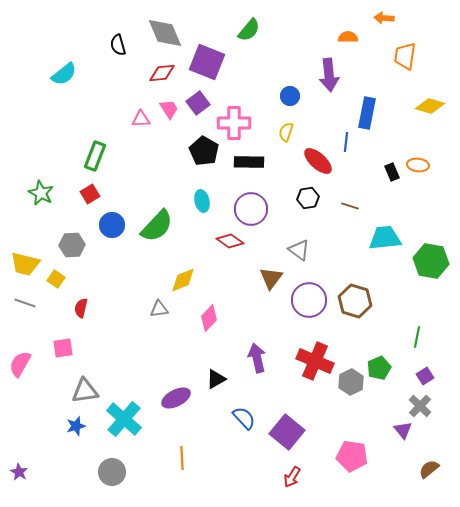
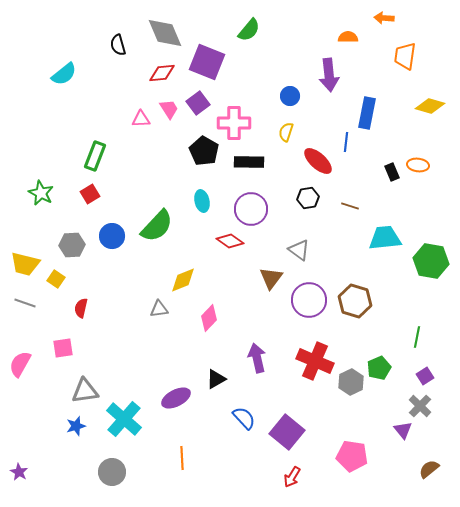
blue circle at (112, 225): moved 11 px down
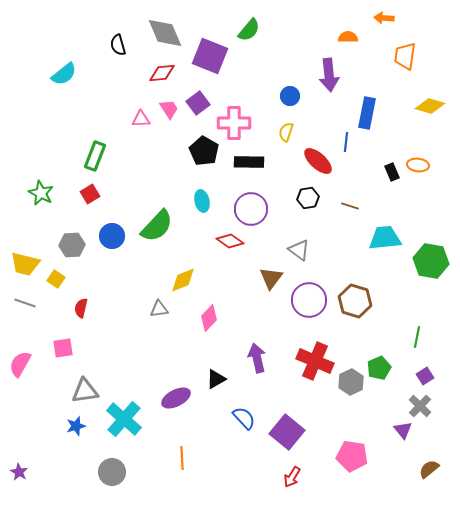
purple square at (207, 62): moved 3 px right, 6 px up
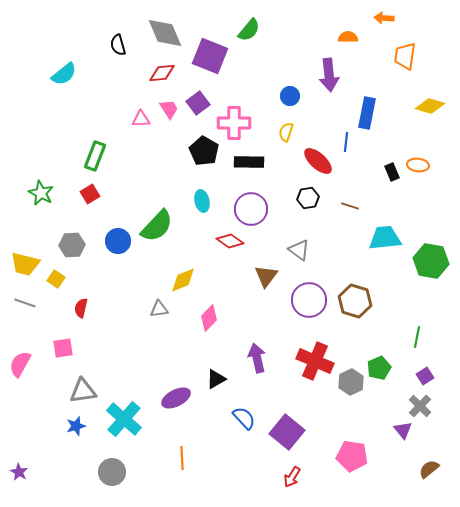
blue circle at (112, 236): moved 6 px right, 5 px down
brown triangle at (271, 278): moved 5 px left, 2 px up
gray triangle at (85, 391): moved 2 px left
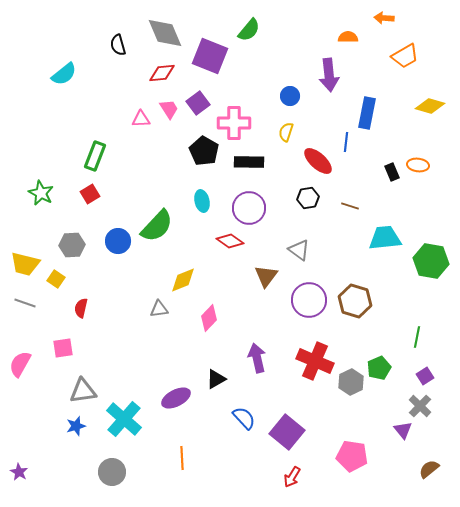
orange trapezoid at (405, 56): rotated 128 degrees counterclockwise
purple circle at (251, 209): moved 2 px left, 1 px up
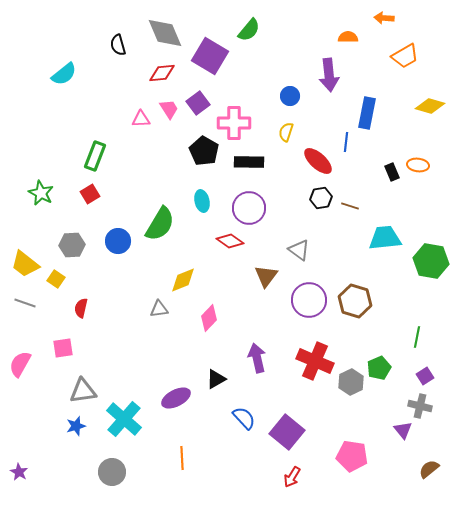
purple square at (210, 56): rotated 9 degrees clockwise
black hexagon at (308, 198): moved 13 px right
green semicircle at (157, 226): moved 3 px right, 2 px up; rotated 12 degrees counterclockwise
yellow trapezoid at (25, 264): rotated 24 degrees clockwise
gray cross at (420, 406): rotated 30 degrees counterclockwise
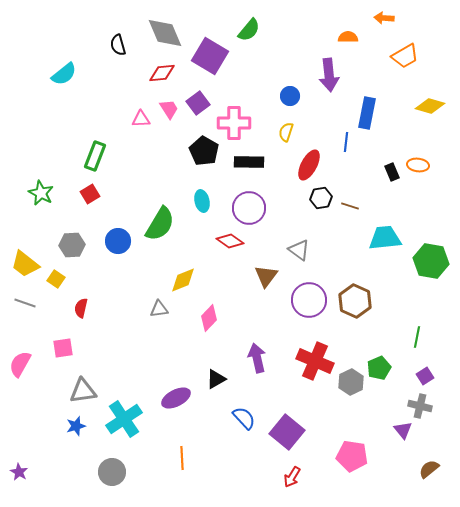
red ellipse at (318, 161): moved 9 px left, 4 px down; rotated 76 degrees clockwise
brown hexagon at (355, 301): rotated 8 degrees clockwise
cyan cross at (124, 419): rotated 15 degrees clockwise
